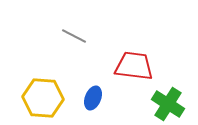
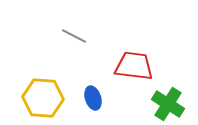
blue ellipse: rotated 40 degrees counterclockwise
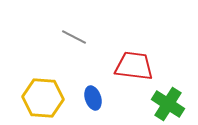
gray line: moved 1 px down
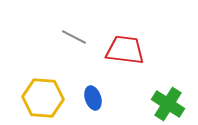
red trapezoid: moved 9 px left, 16 px up
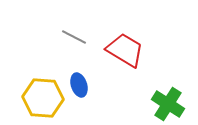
red trapezoid: rotated 24 degrees clockwise
blue ellipse: moved 14 px left, 13 px up
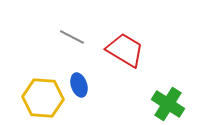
gray line: moved 2 px left
